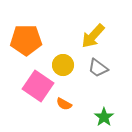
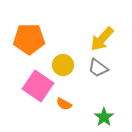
yellow arrow: moved 9 px right, 3 px down
orange pentagon: moved 3 px right, 1 px up
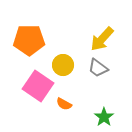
orange pentagon: moved 1 px down
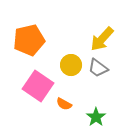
orange pentagon: rotated 12 degrees counterclockwise
yellow circle: moved 8 px right
green star: moved 8 px left
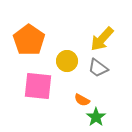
orange pentagon: rotated 24 degrees counterclockwise
yellow circle: moved 4 px left, 4 px up
pink square: rotated 28 degrees counterclockwise
orange semicircle: moved 18 px right, 4 px up
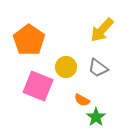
yellow arrow: moved 9 px up
yellow circle: moved 1 px left, 6 px down
pink square: rotated 16 degrees clockwise
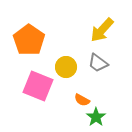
gray trapezoid: moved 5 px up
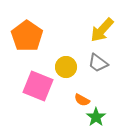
orange pentagon: moved 2 px left, 4 px up
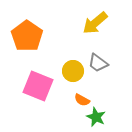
yellow arrow: moved 7 px left, 7 px up; rotated 8 degrees clockwise
yellow circle: moved 7 px right, 4 px down
green star: rotated 12 degrees counterclockwise
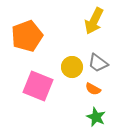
yellow arrow: moved 1 px left, 2 px up; rotated 24 degrees counterclockwise
orange pentagon: rotated 16 degrees clockwise
yellow circle: moved 1 px left, 4 px up
orange semicircle: moved 11 px right, 11 px up
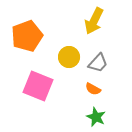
gray trapezoid: rotated 85 degrees counterclockwise
yellow circle: moved 3 px left, 10 px up
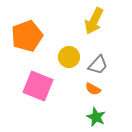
gray trapezoid: moved 2 px down
